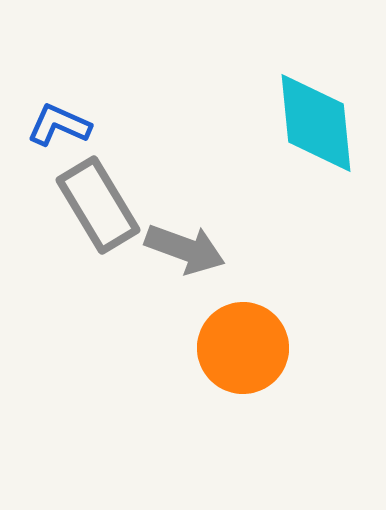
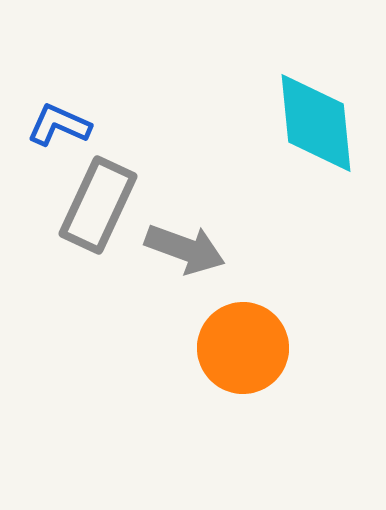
gray rectangle: rotated 56 degrees clockwise
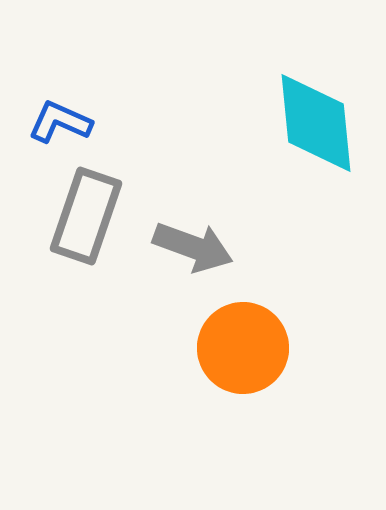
blue L-shape: moved 1 px right, 3 px up
gray rectangle: moved 12 px left, 11 px down; rotated 6 degrees counterclockwise
gray arrow: moved 8 px right, 2 px up
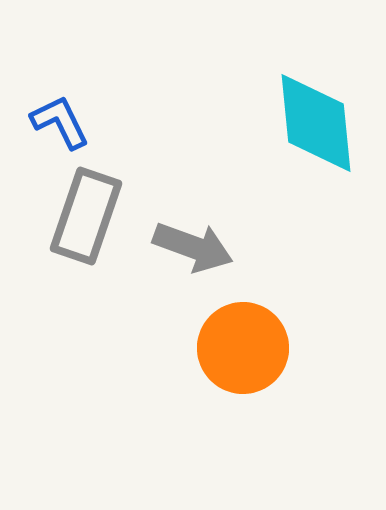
blue L-shape: rotated 40 degrees clockwise
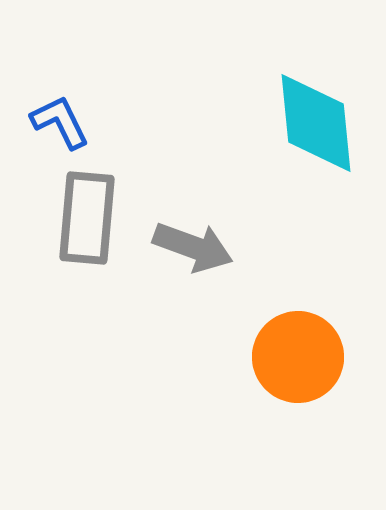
gray rectangle: moved 1 px right, 2 px down; rotated 14 degrees counterclockwise
orange circle: moved 55 px right, 9 px down
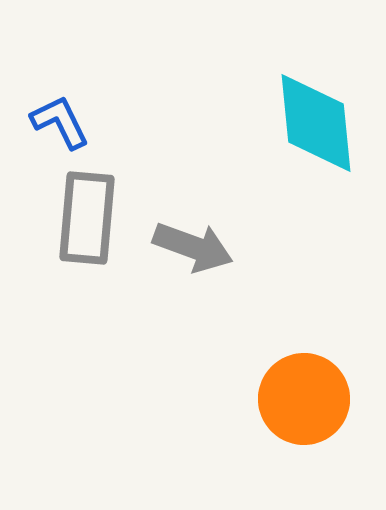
orange circle: moved 6 px right, 42 px down
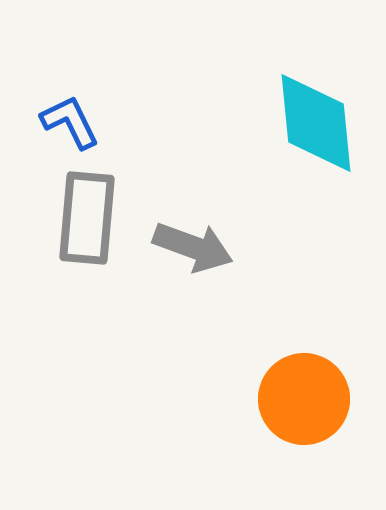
blue L-shape: moved 10 px right
